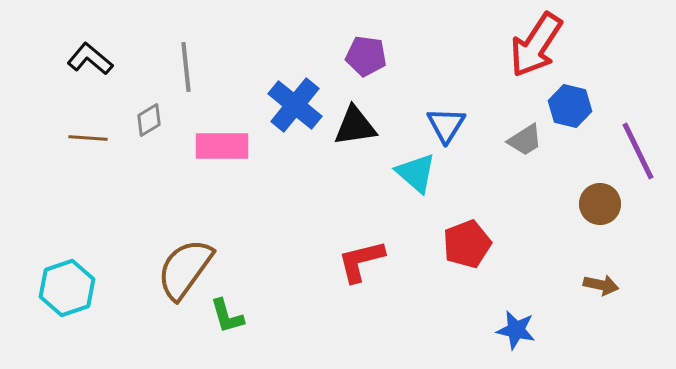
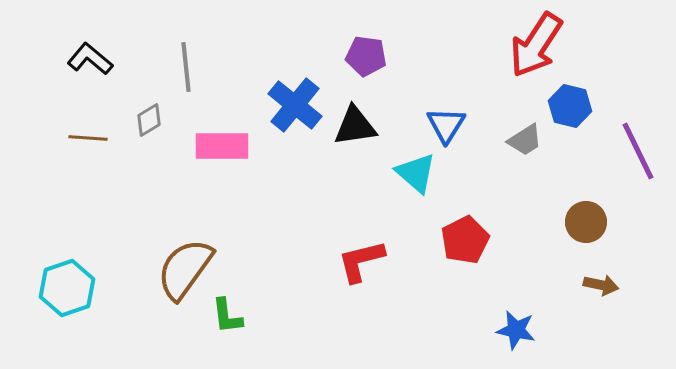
brown circle: moved 14 px left, 18 px down
red pentagon: moved 2 px left, 4 px up; rotated 6 degrees counterclockwise
green L-shape: rotated 9 degrees clockwise
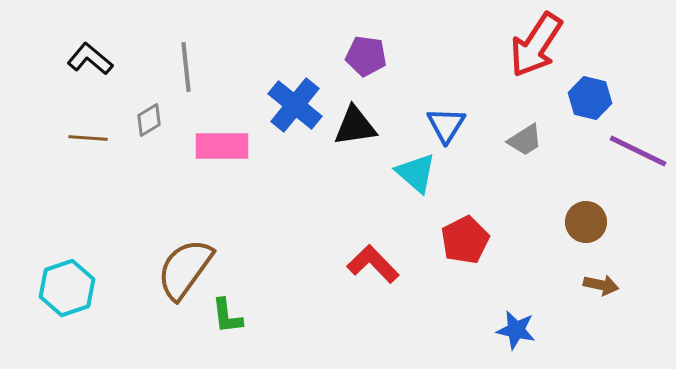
blue hexagon: moved 20 px right, 8 px up
purple line: rotated 38 degrees counterclockwise
red L-shape: moved 12 px right, 3 px down; rotated 60 degrees clockwise
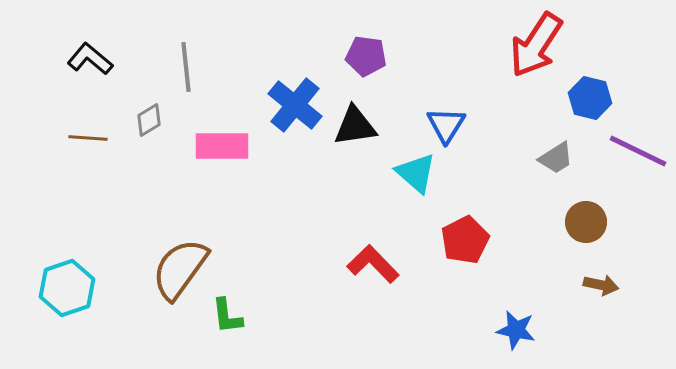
gray trapezoid: moved 31 px right, 18 px down
brown semicircle: moved 5 px left
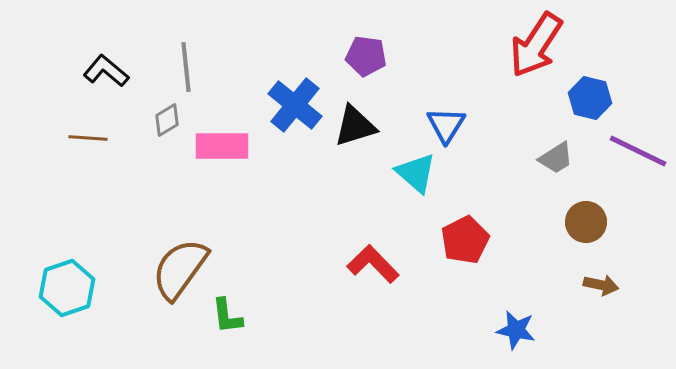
black L-shape: moved 16 px right, 12 px down
gray diamond: moved 18 px right
black triangle: rotated 9 degrees counterclockwise
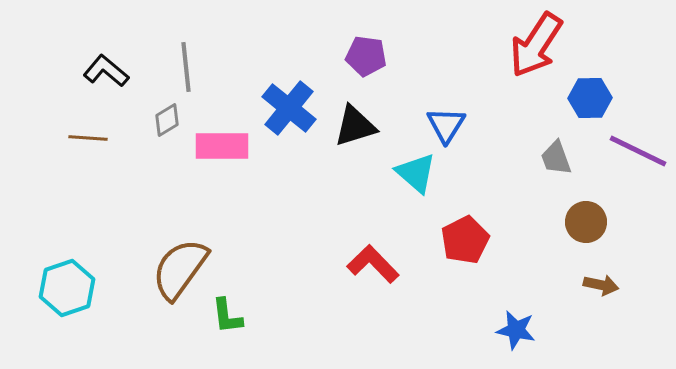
blue hexagon: rotated 15 degrees counterclockwise
blue cross: moved 6 px left, 3 px down
gray trapezoid: rotated 102 degrees clockwise
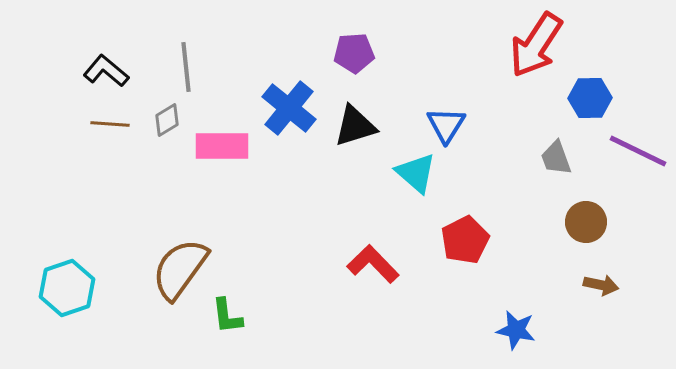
purple pentagon: moved 12 px left, 3 px up; rotated 12 degrees counterclockwise
brown line: moved 22 px right, 14 px up
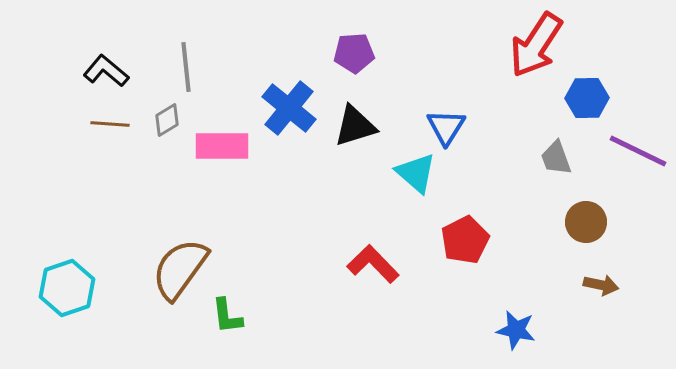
blue hexagon: moved 3 px left
blue triangle: moved 2 px down
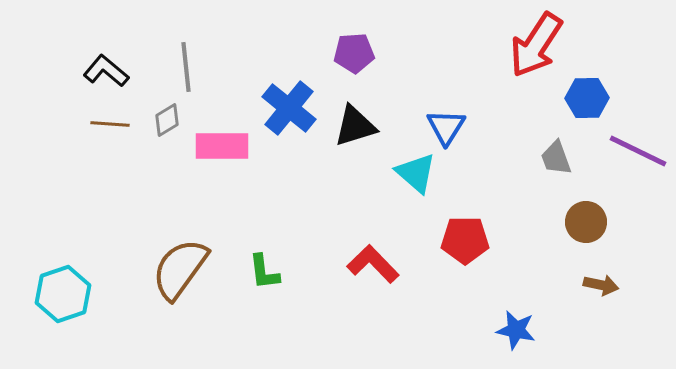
red pentagon: rotated 27 degrees clockwise
cyan hexagon: moved 4 px left, 6 px down
green L-shape: moved 37 px right, 44 px up
